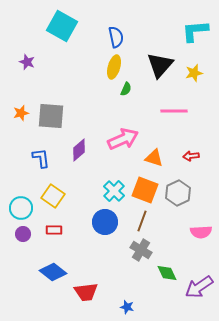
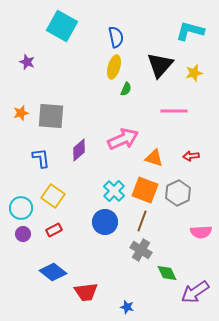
cyan L-shape: moved 5 px left; rotated 20 degrees clockwise
red rectangle: rotated 28 degrees counterclockwise
purple arrow: moved 4 px left, 5 px down
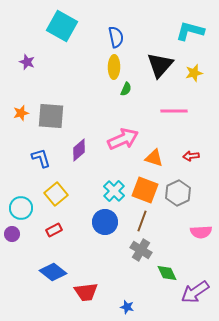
yellow ellipse: rotated 15 degrees counterclockwise
blue L-shape: rotated 10 degrees counterclockwise
yellow square: moved 3 px right, 2 px up; rotated 15 degrees clockwise
purple circle: moved 11 px left
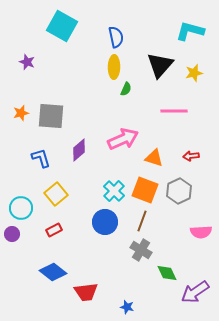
gray hexagon: moved 1 px right, 2 px up
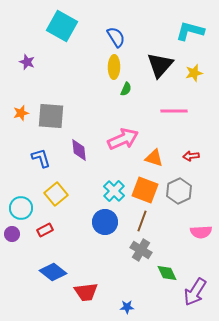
blue semicircle: rotated 20 degrees counterclockwise
purple diamond: rotated 55 degrees counterclockwise
red rectangle: moved 9 px left
purple arrow: rotated 24 degrees counterclockwise
blue star: rotated 16 degrees counterclockwise
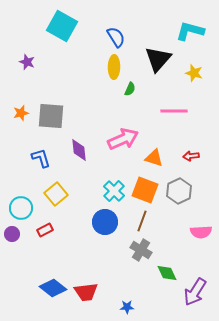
black triangle: moved 2 px left, 6 px up
yellow star: rotated 30 degrees clockwise
green semicircle: moved 4 px right
blue diamond: moved 16 px down
